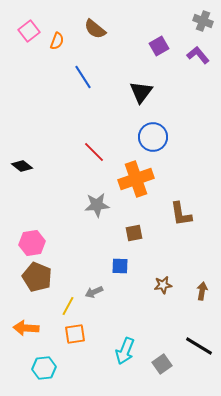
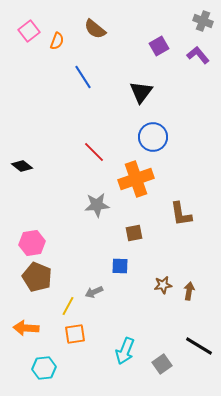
brown arrow: moved 13 px left
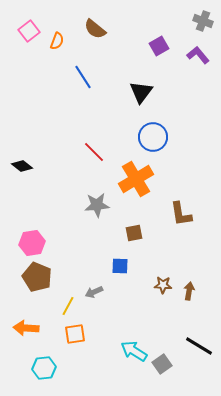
orange cross: rotated 12 degrees counterclockwise
brown star: rotated 12 degrees clockwise
cyan arrow: moved 9 px right; rotated 100 degrees clockwise
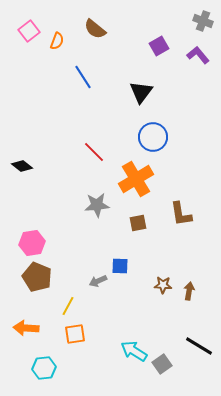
brown square: moved 4 px right, 10 px up
gray arrow: moved 4 px right, 11 px up
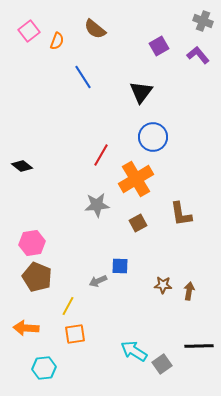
red line: moved 7 px right, 3 px down; rotated 75 degrees clockwise
brown square: rotated 18 degrees counterclockwise
black line: rotated 32 degrees counterclockwise
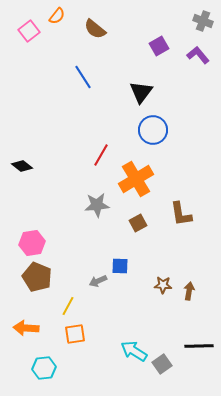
orange semicircle: moved 25 px up; rotated 18 degrees clockwise
blue circle: moved 7 px up
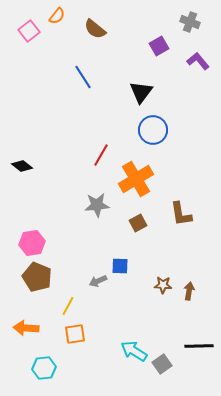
gray cross: moved 13 px left, 1 px down
purple L-shape: moved 6 px down
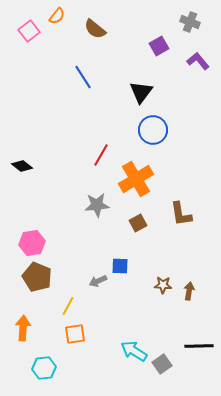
orange arrow: moved 3 px left; rotated 90 degrees clockwise
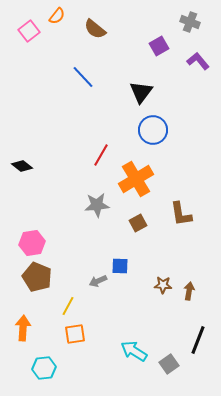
blue line: rotated 10 degrees counterclockwise
black line: moved 1 px left, 6 px up; rotated 68 degrees counterclockwise
gray square: moved 7 px right
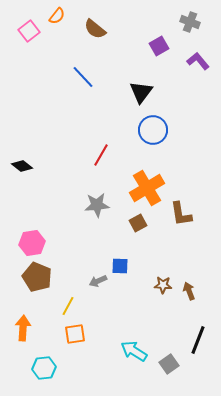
orange cross: moved 11 px right, 9 px down
brown arrow: rotated 30 degrees counterclockwise
